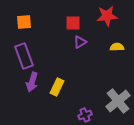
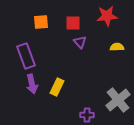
orange square: moved 17 px right
purple triangle: rotated 40 degrees counterclockwise
purple rectangle: moved 2 px right
purple arrow: moved 2 px down; rotated 30 degrees counterclockwise
gray cross: moved 1 px up
purple cross: moved 2 px right; rotated 24 degrees clockwise
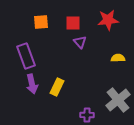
red star: moved 1 px right, 4 px down
yellow semicircle: moved 1 px right, 11 px down
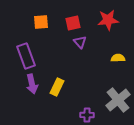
red square: rotated 14 degrees counterclockwise
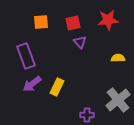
purple arrow: rotated 66 degrees clockwise
